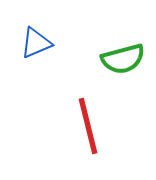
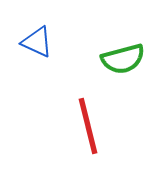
blue triangle: moved 1 px right, 1 px up; rotated 48 degrees clockwise
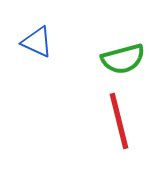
red line: moved 31 px right, 5 px up
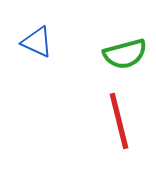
green semicircle: moved 2 px right, 5 px up
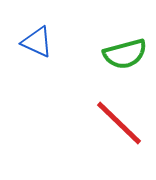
red line: moved 2 px down; rotated 32 degrees counterclockwise
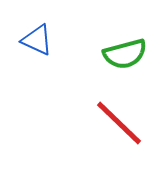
blue triangle: moved 2 px up
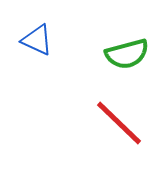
green semicircle: moved 2 px right
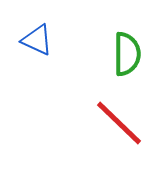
green semicircle: rotated 75 degrees counterclockwise
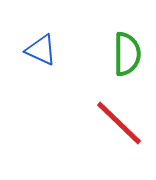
blue triangle: moved 4 px right, 10 px down
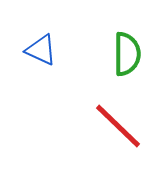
red line: moved 1 px left, 3 px down
